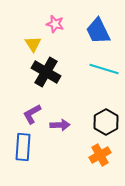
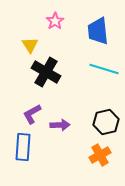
pink star: moved 3 px up; rotated 24 degrees clockwise
blue trapezoid: rotated 20 degrees clockwise
yellow triangle: moved 3 px left, 1 px down
black hexagon: rotated 15 degrees clockwise
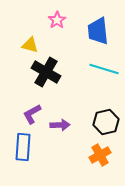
pink star: moved 2 px right, 1 px up
yellow triangle: rotated 42 degrees counterclockwise
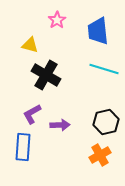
black cross: moved 3 px down
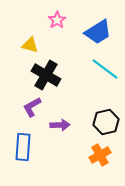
blue trapezoid: moved 1 px down; rotated 116 degrees counterclockwise
cyan line: moved 1 px right; rotated 20 degrees clockwise
purple L-shape: moved 7 px up
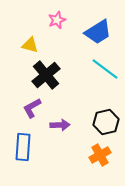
pink star: rotated 12 degrees clockwise
black cross: rotated 20 degrees clockwise
purple L-shape: moved 1 px down
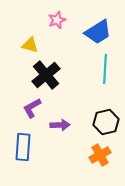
cyan line: rotated 56 degrees clockwise
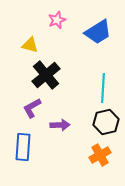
cyan line: moved 2 px left, 19 px down
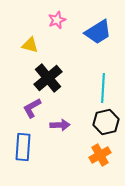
black cross: moved 2 px right, 3 px down
